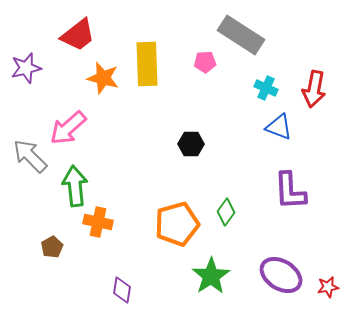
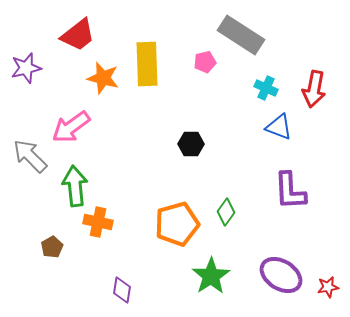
pink pentagon: rotated 10 degrees counterclockwise
pink arrow: moved 3 px right, 1 px up; rotated 6 degrees clockwise
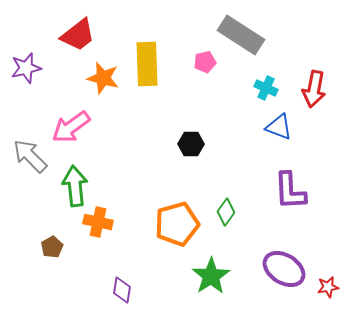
purple ellipse: moved 3 px right, 6 px up
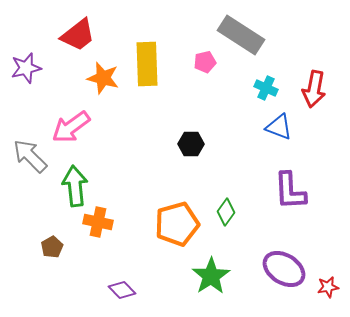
purple diamond: rotated 52 degrees counterclockwise
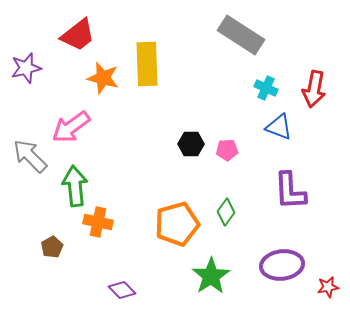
pink pentagon: moved 22 px right, 88 px down; rotated 10 degrees clockwise
purple ellipse: moved 2 px left, 4 px up; rotated 39 degrees counterclockwise
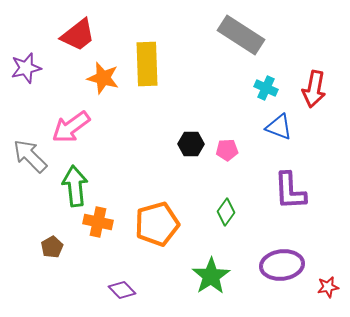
orange pentagon: moved 20 px left
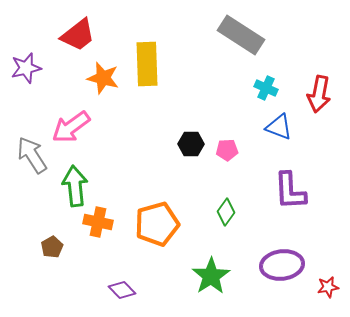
red arrow: moved 5 px right, 5 px down
gray arrow: moved 2 px right, 1 px up; rotated 12 degrees clockwise
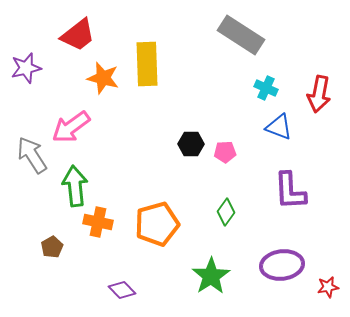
pink pentagon: moved 2 px left, 2 px down
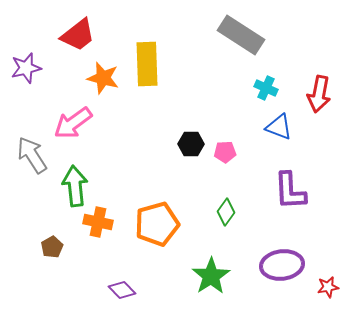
pink arrow: moved 2 px right, 4 px up
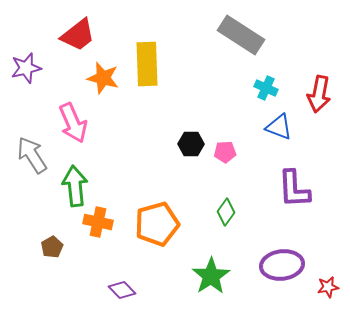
pink arrow: rotated 78 degrees counterclockwise
purple L-shape: moved 4 px right, 2 px up
